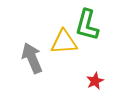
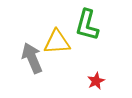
yellow triangle: moved 7 px left
red star: moved 1 px right
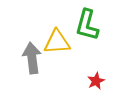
gray arrow: rotated 16 degrees clockwise
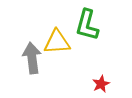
red star: moved 5 px right, 3 px down
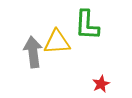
green L-shape: rotated 12 degrees counterclockwise
gray arrow: moved 1 px right, 6 px up
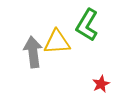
green L-shape: rotated 28 degrees clockwise
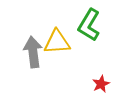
green L-shape: moved 2 px right
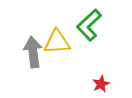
green L-shape: rotated 16 degrees clockwise
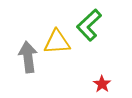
gray arrow: moved 5 px left, 5 px down
red star: moved 1 px right; rotated 12 degrees counterclockwise
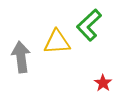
gray arrow: moved 7 px left
red star: moved 1 px right, 1 px up
